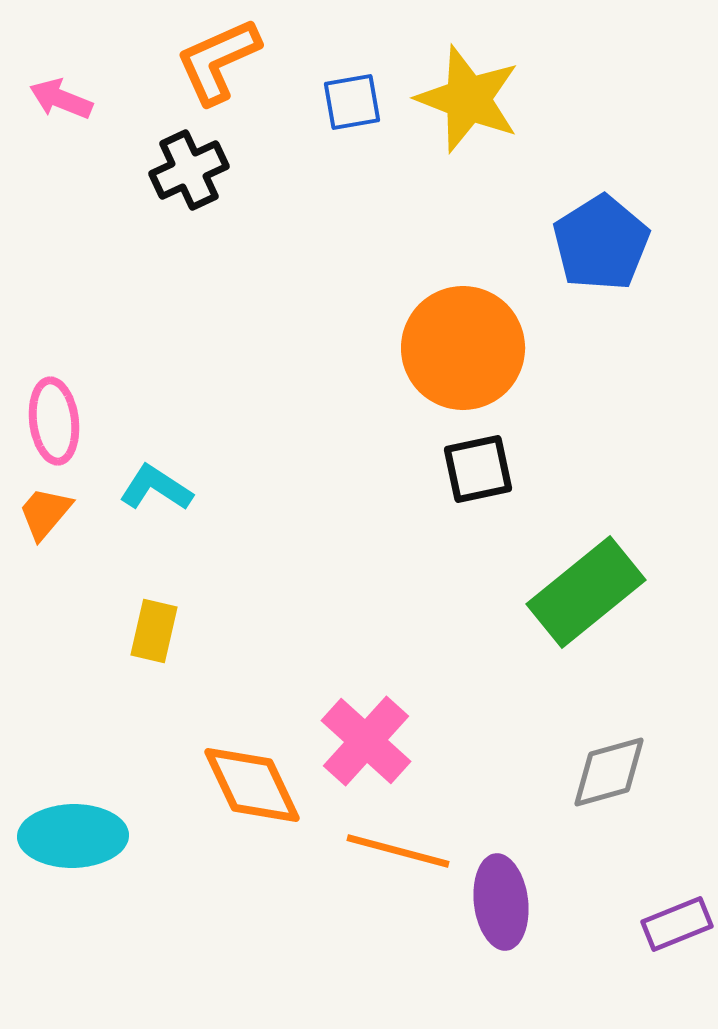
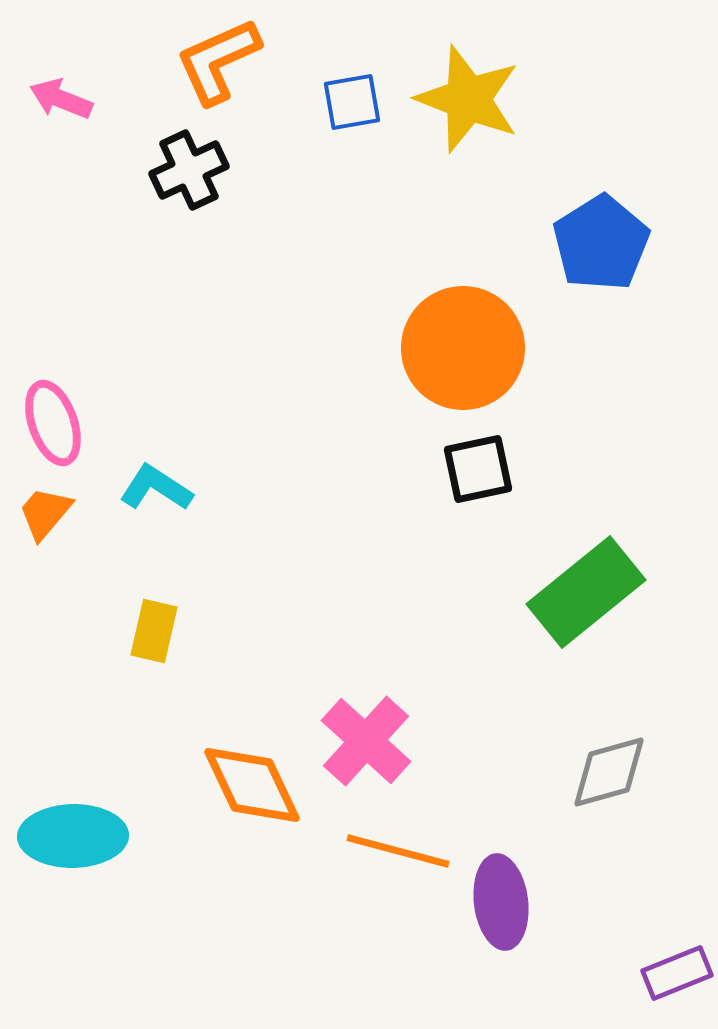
pink ellipse: moved 1 px left, 2 px down; rotated 12 degrees counterclockwise
purple rectangle: moved 49 px down
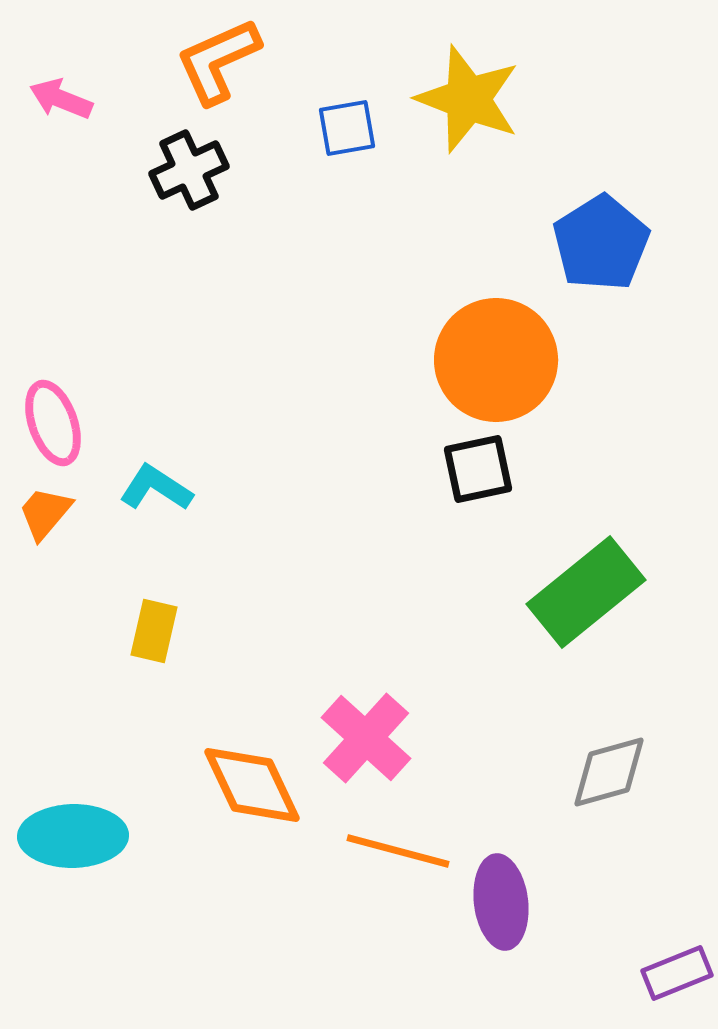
blue square: moved 5 px left, 26 px down
orange circle: moved 33 px right, 12 px down
pink cross: moved 3 px up
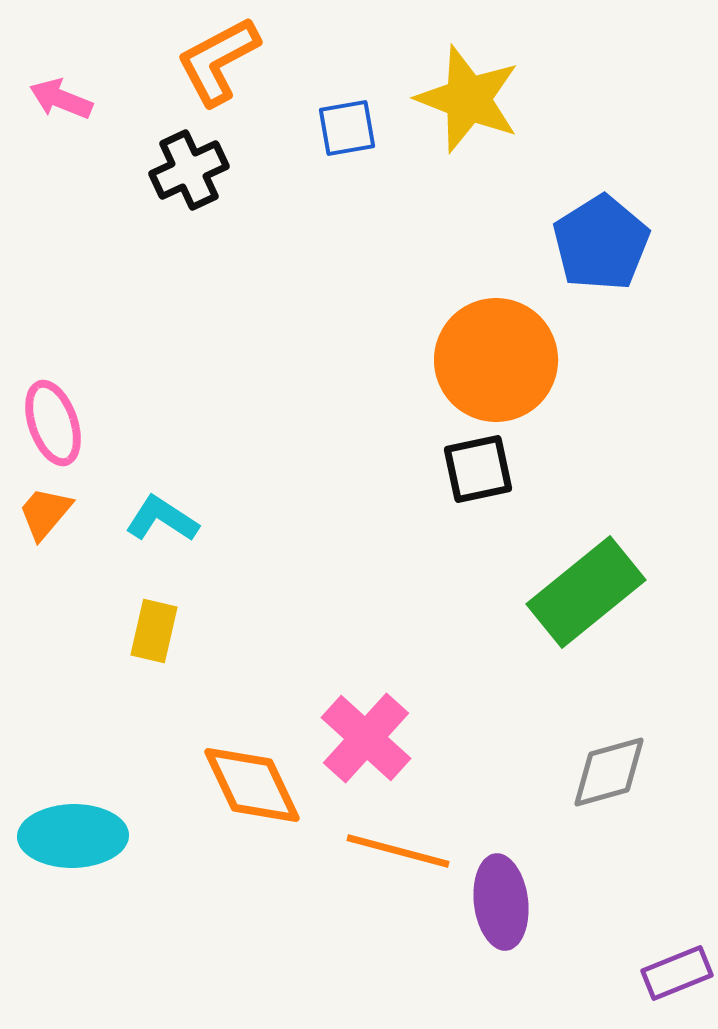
orange L-shape: rotated 4 degrees counterclockwise
cyan L-shape: moved 6 px right, 31 px down
